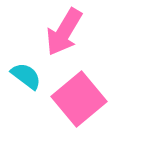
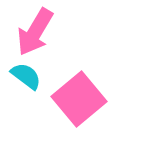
pink arrow: moved 29 px left
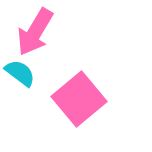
cyan semicircle: moved 6 px left, 3 px up
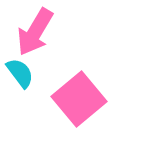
cyan semicircle: rotated 16 degrees clockwise
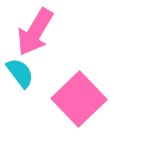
pink square: rotated 4 degrees counterclockwise
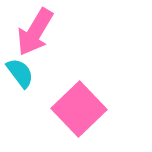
pink square: moved 10 px down
